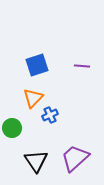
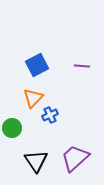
blue square: rotated 10 degrees counterclockwise
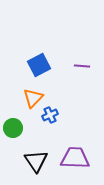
blue square: moved 2 px right
green circle: moved 1 px right
purple trapezoid: rotated 44 degrees clockwise
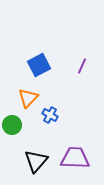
purple line: rotated 70 degrees counterclockwise
orange triangle: moved 5 px left
blue cross: rotated 35 degrees counterclockwise
green circle: moved 1 px left, 3 px up
black triangle: rotated 15 degrees clockwise
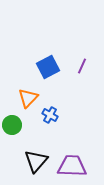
blue square: moved 9 px right, 2 px down
purple trapezoid: moved 3 px left, 8 px down
